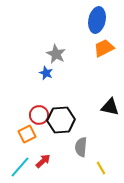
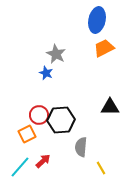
black triangle: rotated 12 degrees counterclockwise
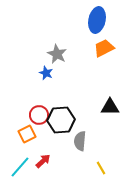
gray star: moved 1 px right
gray semicircle: moved 1 px left, 6 px up
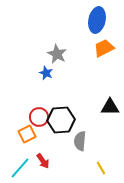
red circle: moved 2 px down
red arrow: rotated 98 degrees clockwise
cyan line: moved 1 px down
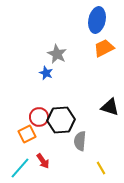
black triangle: rotated 18 degrees clockwise
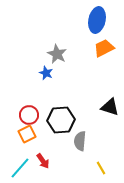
red circle: moved 10 px left, 2 px up
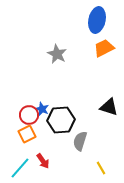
blue star: moved 4 px left, 36 px down
black triangle: moved 1 px left
gray semicircle: rotated 12 degrees clockwise
